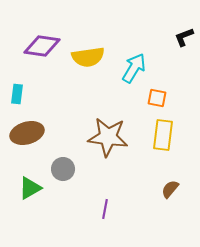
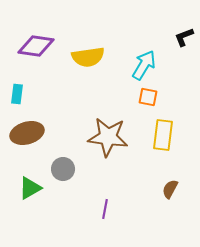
purple diamond: moved 6 px left
cyan arrow: moved 10 px right, 3 px up
orange square: moved 9 px left, 1 px up
brown semicircle: rotated 12 degrees counterclockwise
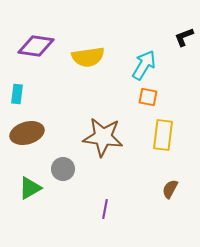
brown star: moved 5 px left
